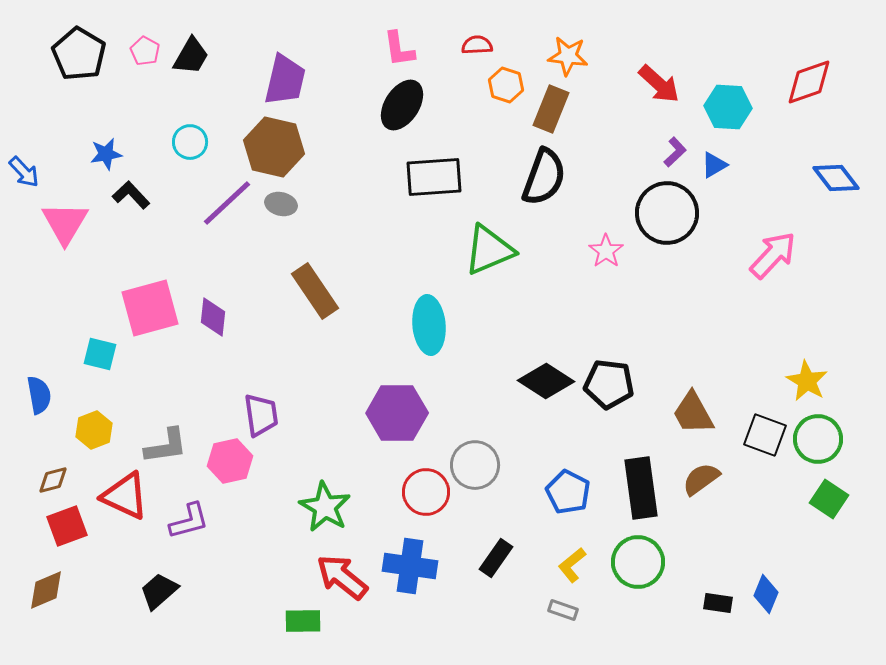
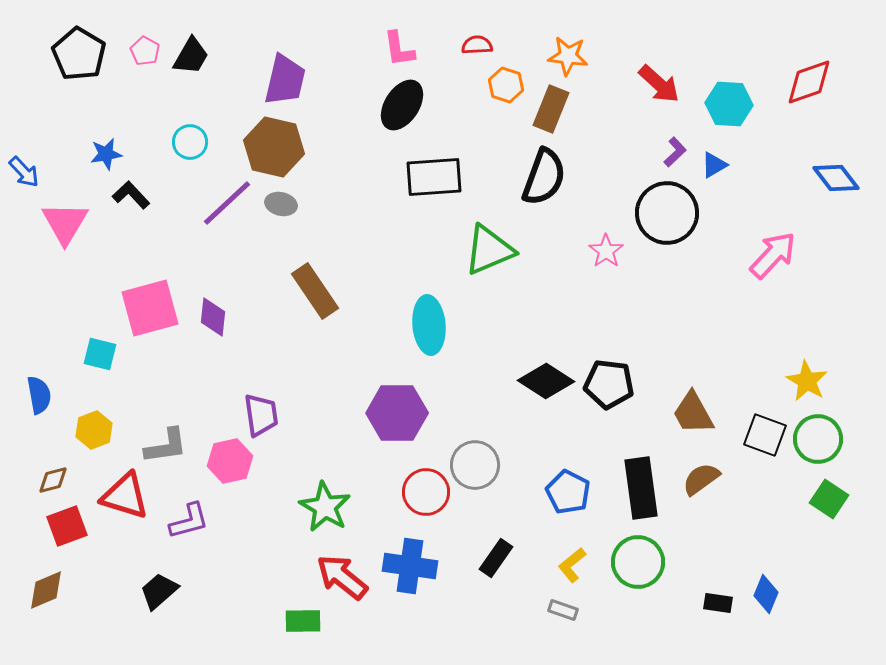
cyan hexagon at (728, 107): moved 1 px right, 3 px up
red triangle at (125, 496): rotated 8 degrees counterclockwise
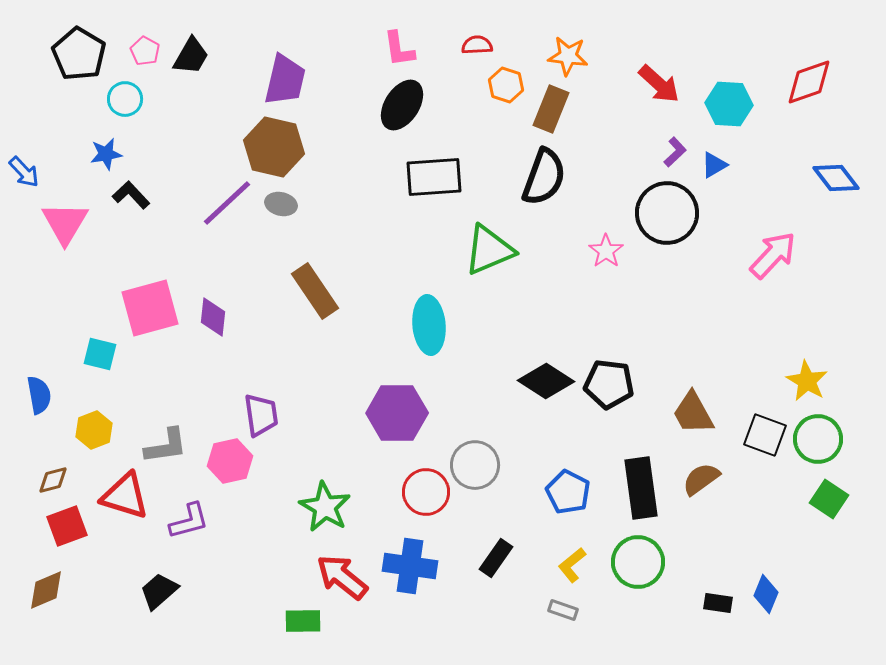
cyan circle at (190, 142): moved 65 px left, 43 px up
